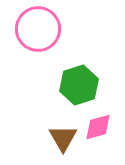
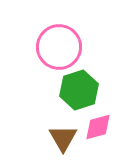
pink circle: moved 21 px right, 18 px down
green hexagon: moved 5 px down
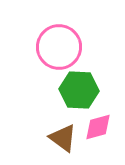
green hexagon: rotated 21 degrees clockwise
brown triangle: rotated 24 degrees counterclockwise
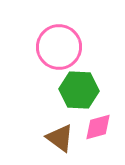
brown triangle: moved 3 px left
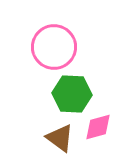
pink circle: moved 5 px left
green hexagon: moved 7 px left, 4 px down
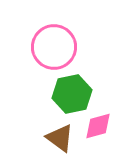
green hexagon: rotated 15 degrees counterclockwise
pink diamond: moved 1 px up
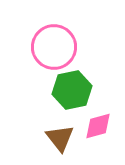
green hexagon: moved 4 px up
brown triangle: rotated 16 degrees clockwise
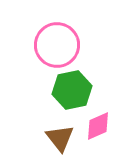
pink circle: moved 3 px right, 2 px up
pink diamond: rotated 8 degrees counterclockwise
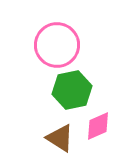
brown triangle: rotated 20 degrees counterclockwise
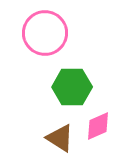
pink circle: moved 12 px left, 12 px up
green hexagon: moved 3 px up; rotated 12 degrees clockwise
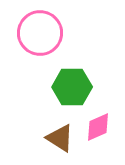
pink circle: moved 5 px left
pink diamond: moved 1 px down
